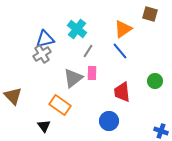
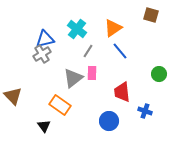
brown square: moved 1 px right, 1 px down
orange triangle: moved 10 px left, 1 px up
green circle: moved 4 px right, 7 px up
blue cross: moved 16 px left, 20 px up
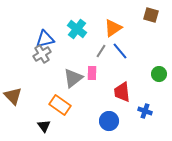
gray line: moved 13 px right
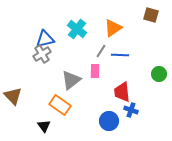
blue line: moved 4 px down; rotated 48 degrees counterclockwise
pink rectangle: moved 3 px right, 2 px up
gray triangle: moved 2 px left, 2 px down
blue cross: moved 14 px left, 1 px up
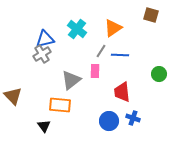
orange rectangle: rotated 30 degrees counterclockwise
blue cross: moved 2 px right, 8 px down
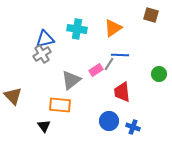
cyan cross: rotated 30 degrees counterclockwise
gray line: moved 8 px right, 13 px down
pink rectangle: moved 1 px right, 1 px up; rotated 56 degrees clockwise
blue cross: moved 9 px down
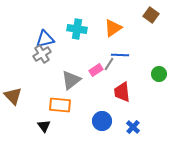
brown square: rotated 21 degrees clockwise
blue circle: moved 7 px left
blue cross: rotated 24 degrees clockwise
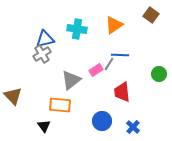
orange triangle: moved 1 px right, 3 px up
